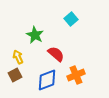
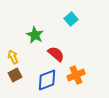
yellow arrow: moved 5 px left
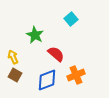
brown square: rotated 32 degrees counterclockwise
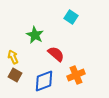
cyan square: moved 2 px up; rotated 16 degrees counterclockwise
blue diamond: moved 3 px left, 1 px down
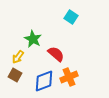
green star: moved 2 px left, 4 px down
yellow arrow: moved 5 px right; rotated 120 degrees counterclockwise
orange cross: moved 7 px left, 2 px down
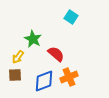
brown square: rotated 32 degrees counterclockwise
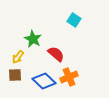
cyan square: moved 3 px right, 3 px down
blue diamond: rotated 65 degrees clockwise
